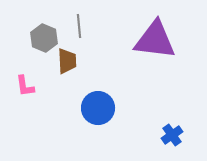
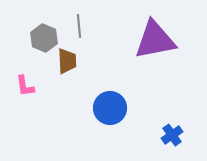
purple triangle: rotated 18 degrees counterclockwise
blue circle: moved 12 px right
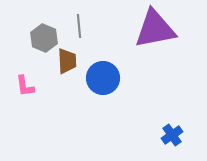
purple triangle: moved 11 px up
blue circle: moved 7 px left, 30 px up
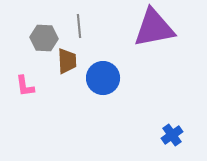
purple triangle: moved 1 px left, 1 px up
gray hexagon: rotated 20 degrees counterclockwise
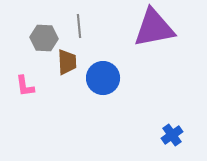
brown trapezoid: moved 1 px down
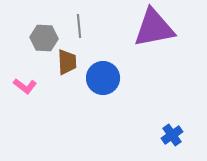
pink L-shape: rotated 45 degrees counterclockwise
